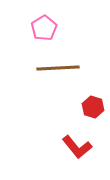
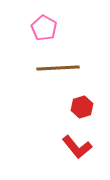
pink pentagon: rotated 10 degrees counterclockwise
red hexagon: moved 11 px left; rotated 25 degrees clockwise
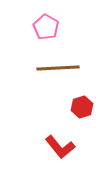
pink pentagon: moved 2 px right, 1 px up
red L-shape: moved 17 px left
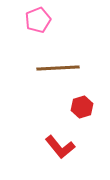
pink pentagon: moved 8 px left, 7 px up; rotated 20 degrees clockwise
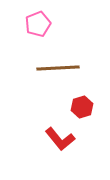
pink pentagon: moved 4 px down
red L-shape: moved 8 px up
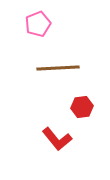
red hexagon: rotated 10 degrees clockwise
red L-shape: moved 3 px left
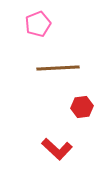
red L-shape: moved 10 px down; rotated 8 degrees counterclockwise
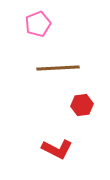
red hexagon: moved 2 px up
red L-shape: rotated 16 degrees counterclockwise
